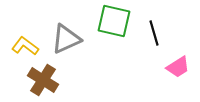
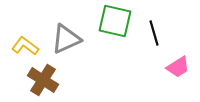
green square: moved 1 px right
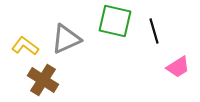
black line: moved 2 px up
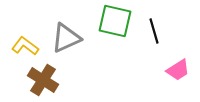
gray triangle: moved 1 px up
pink trapezoid: moved 3 px down
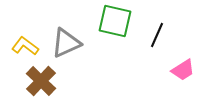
black line: moved 3 px right, 4 px down; rotated 40 degrees clockwise
gray triangle: moved 5 px down
pink trapezoid: moved 5 px right
brown cross: moved 2 px left, 1 px down; rotated 12 degrees clockwise
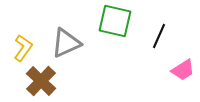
black line: moved 2 px right, 1 px down
yellow L-shape: moved 2 px left, 2 px down; rotated 88 degrees clockwise
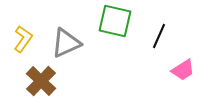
yellow L-shape: moved 9 px up
